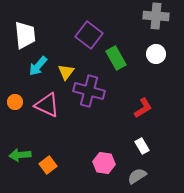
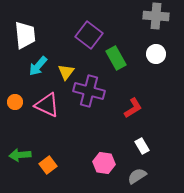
red L-shape: moved 10 px left
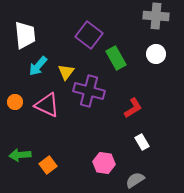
white rectangle: moved 4 px up
gray semicircle: moved 2 px left, 4 px down
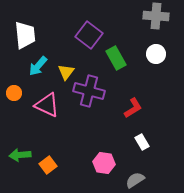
orange circle: moved 1 px left, 9 px up
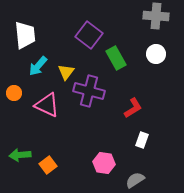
white rectangle: moved 2 px up; rotated 49 degrees clockwise
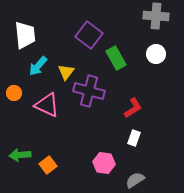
white rectangle: moved 8 px left, 2 px up
